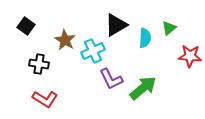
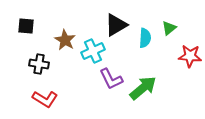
black square: rotated 30 degrees counterclockwise
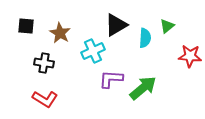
green triangle: moved 2 px left, 2 px up
brown star: moved 5 px left, 7 px up
black cross: moved 5 px right, 1 px up
purple L-shape: rotated 120 degrees clockwise
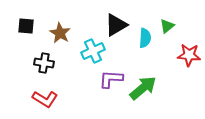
red star: moved 1 px left, 1 px up
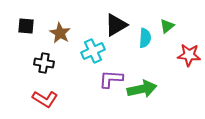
green arrow: moved 1 px left, 1 px down; rotated 28 degrees clockwise
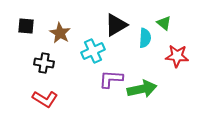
green triangle: moved 3 px left, 3 px up; rotated 42 degrees counterclockwise
red star: moved 12 px left, 1 px down
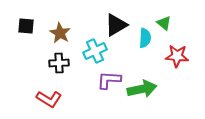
cyan cross: moved 2 px right
black cross: moved 15 px right; rotated 12 degrees counterclockwise
purple L-shape: moved 2 px left, 1 px down
red L-shape: moved 4 px right
